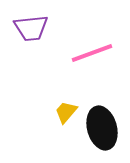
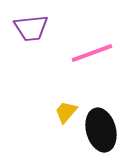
black ellipse: moved 1 px left, 2 px down
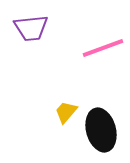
pink line: moved 11 px right, 5 px up
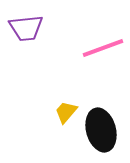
purple trapezoid: moved 5 px left
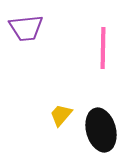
pink line: rotated 69 degrees counterclockwise
yellow trapezoid: moved 5 px left, 3 px down
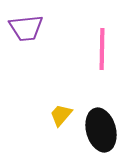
pink line: moved 1 px left, 1 px down
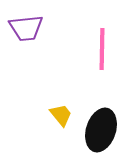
yellow trapezoid: rotated 100 degrees clockwise
black ellipse: rotated 33 degrees clockwise
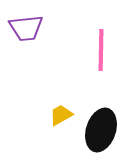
pink line: moved 1 px left, 1 px down
yellow trapezoid: rotated 80 degrees counterclockwise
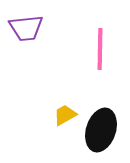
pink line: moved 1 px left, 1 px up
yellow trapezoid: moved 4 px right
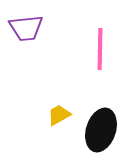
yellow trapezoid: moved 6 px left
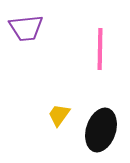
yellow trapezoid: rotated 25 degrees counterclockwise
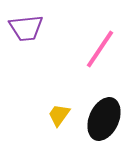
pink line: rotated 33 degrees clockwise
black ellipse: moved 3 px right, 11 px up; rotated 6 degrees clockwise
